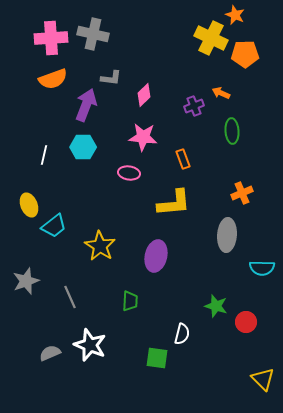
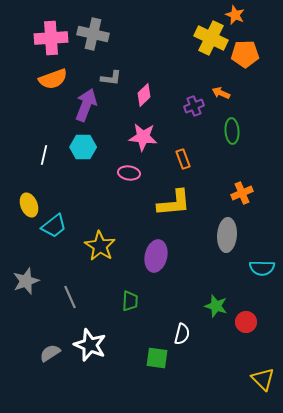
gray semicircle: rotated 10 degrees counterclockwise
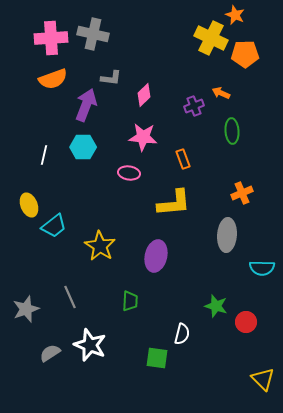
gray star: moved 28 px down
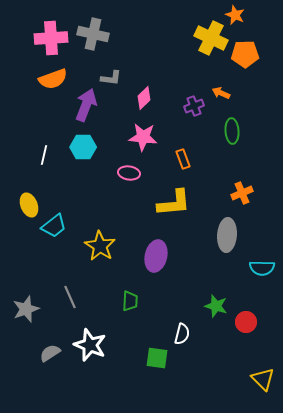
pink diamond: moved 3 px down
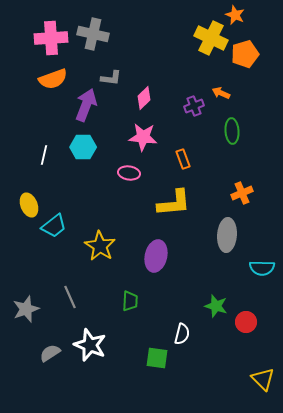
orange pentagon: rotated 16 degrees counterclockwise
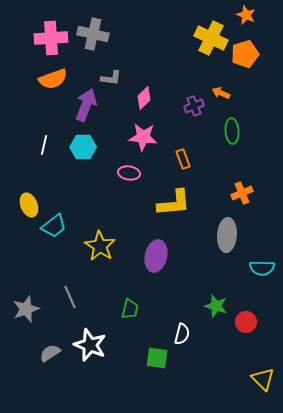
orange star: moved 11 px right
white line: moved 10 px up
green trapezoid: moved 8 px down; rotated 10 degrees clockwise
